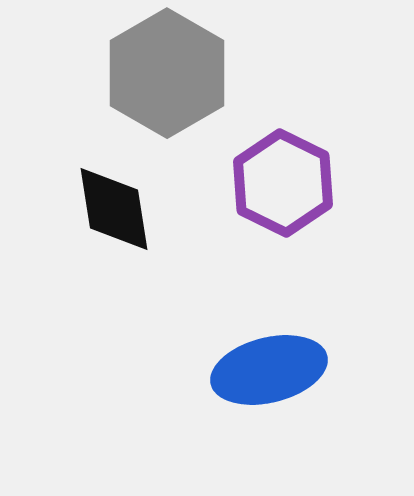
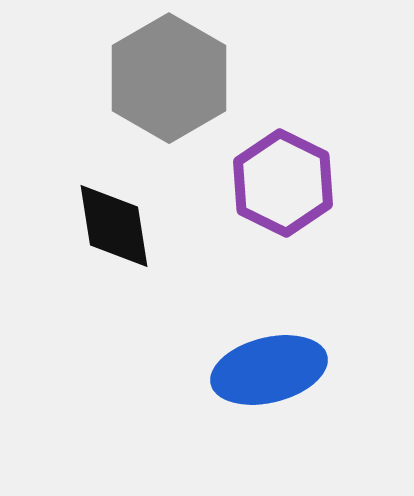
gray hexagon: moved 2 px right, 5 px down
black diamond: moved 17 px down
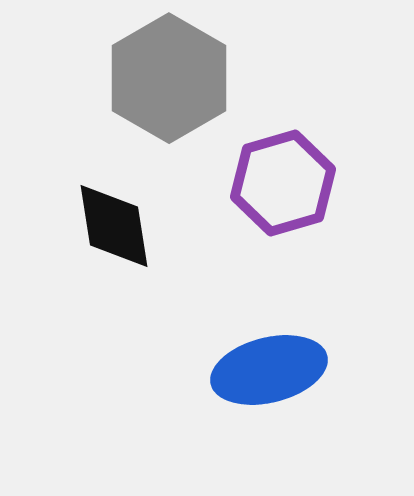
purple hexagon: rotated 18 degrees clockwise
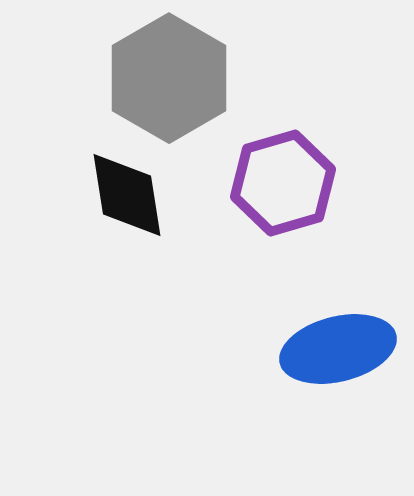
black diamond: moved 13 px right, 31 px up
blue ellipse: moved 69 px right, 21 px up
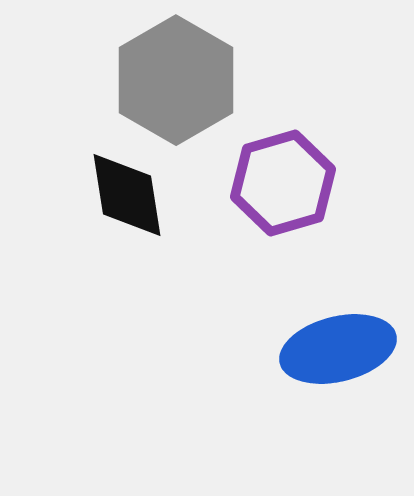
gray hexagon: moved 7 px right, 2 px down
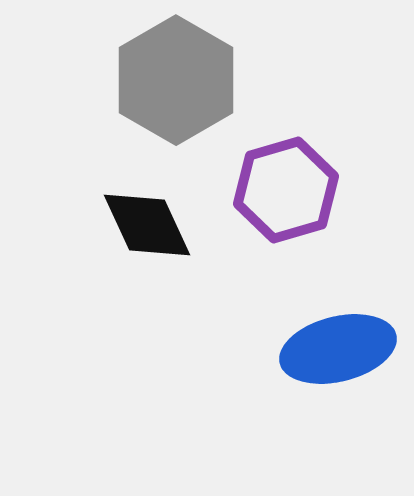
purple hexagon: moved 3 px right, 7 px down
black diamond: moved 20 px right, 30 px down; rotated 16 degrees counterclockwise
